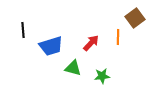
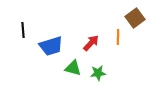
green star: moved 4 px left, 3 px up
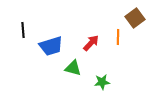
green star: moved 4 px right, 9 px down
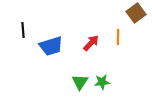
brown square: moved 1 px right, 5 px up
green triangle: moved 7 px right, 14 px down; rotated 48 degrees clockwise
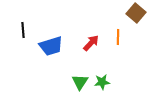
brown square: rotated 12 degrees counterclockwise
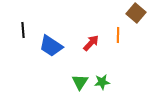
orange line: moved 2 px up
blue trapezoid: rotated 50 degrees clockwise
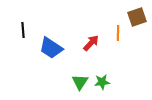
brown square: moved 1 px right, 4 px down; rotated 30 degrees clockwise
orange line: moved 2 px up
blue trapezoid: moved 2 px down
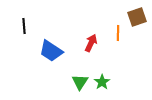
black line: moved 1 px right, 4 px up
red arrow: rotated 18 degrees counterclockwise
blue trapezoid: moved 3 px down
green star: rotated 28 degrees counterclockwise
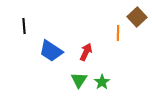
brown square: rotated 24 degrees counterclockwise
red arrow: moved 5 px left, 9 px down
green triangle: moved 1 px left, 2 px up
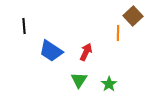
brown square: moved 4 px left, 1 px up
green star: moved 7 px right, 2 px down
